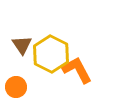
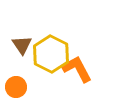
orange L-shape: moved 1 px up
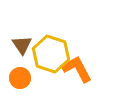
yellow hexagon: rotated 9 degrees counterclockwise
orange circle: moved 4 px right, 9 px up
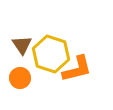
orange L-shape: rotated 104 degrees clockwise
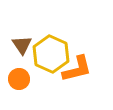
yellow hexagon: rotated 6 degrees clockwise
orange circle: moved 1 px left, 1 px down
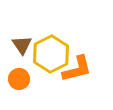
yellow hexagon: rotated 9 degrees clockwise
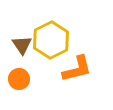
yellow hexagon: moved 14 px up
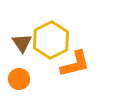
brown triangle: moved 2 px up
orange L-shape: moved 2 px left, 5 px up
